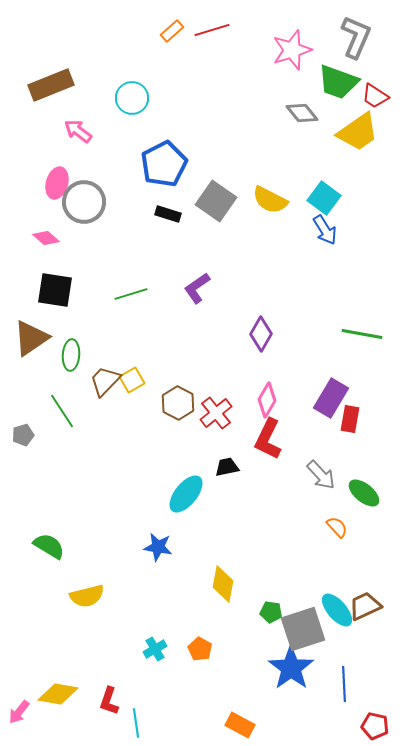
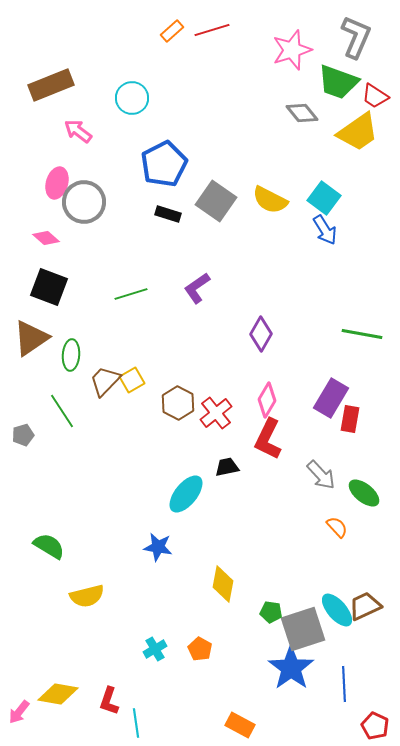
black square at (55, 290): moved 6 px left, 3 px up; rotated 12 degrees clockwise
red pentagon at (375, 726): rotated 12 degrees clockwise
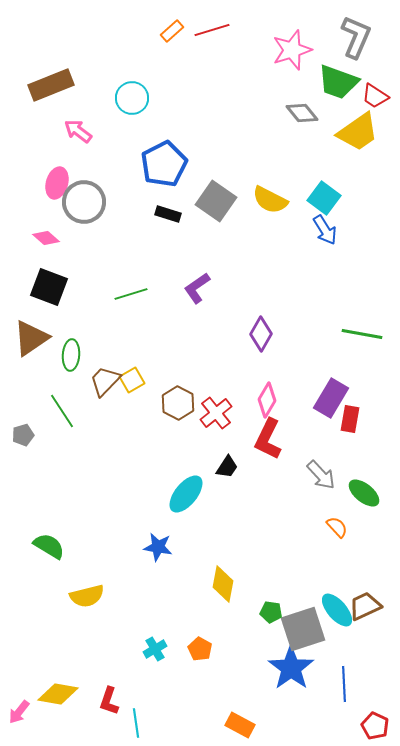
black trapezoid at (227, 467): rotated 135 degrees clockwise
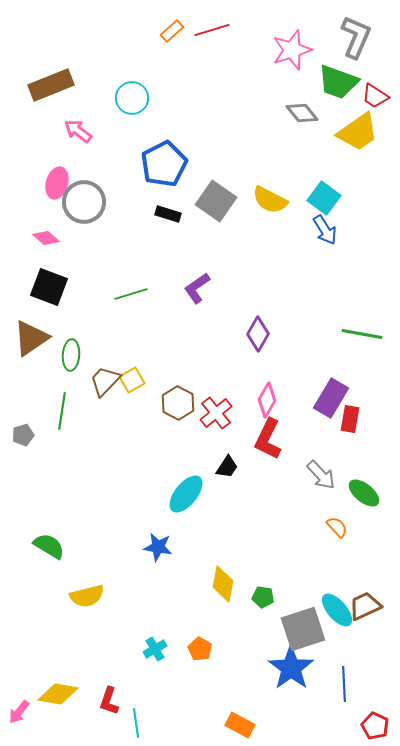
purple diamond at (261, 334): moved 3 px left
green line at (62, 411): rotated 42 degrees clockwise
green pentagon at (271, 612): moved 8 px left, 15 px up
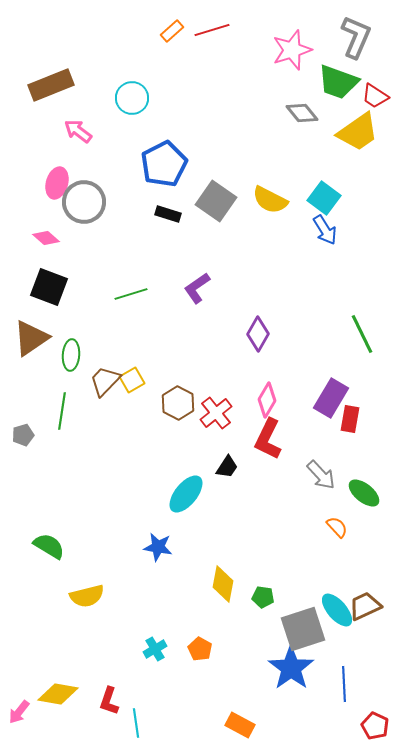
green line at (362, 334): rotated 54 degrees clockwise
